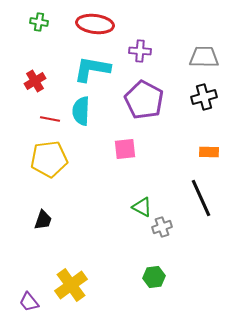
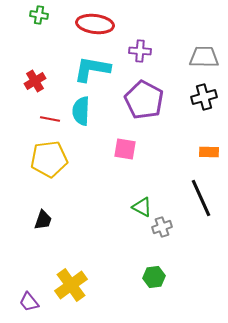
green cross: moved 7 px up
pink square: rotated 15 degrees clockwise
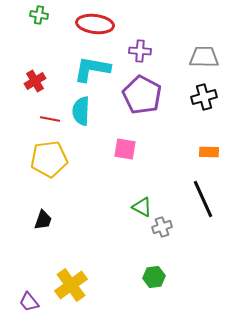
purple pentagon: moved 2 px left, 5 px up
black line: moved 2 px right, 1 px down
